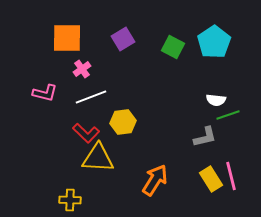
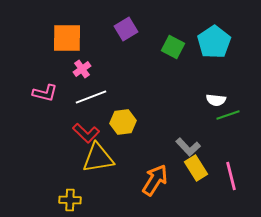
purple square: moved 3 px right, 10 px up
gray L-shape: moved 17 px left, 10 px down; rotated 60 degrees clockwise
yellow triangle: rotated 12 degrees counterclockwise
yellow rectangle: moved 15 px left, 11 px up
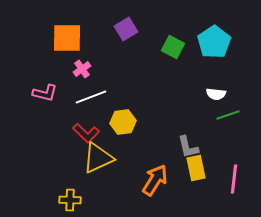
white semicircle: moved 6 px up
gray L-shape: rotated 30 degrees clockwise
yellow triangle: rotated 16 degrees counterclockwise
yellow rectangle: rotated 20 degrees clockwise
pink line: moved 3 px right, 3 px down; rotated 20 degrees clockwise
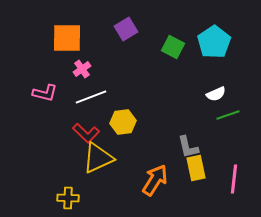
white semicircle: rotated 30 degrees counterclockwise
yellow cross: moved 2 px left, 2 px up
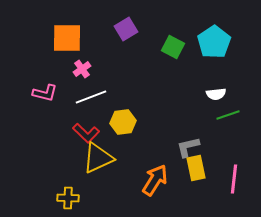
white semicircle: rotated 18 degrees clockwise
gray L-shape: rotated 90 degrees clockwise
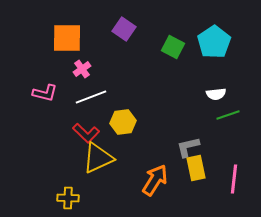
purple square: moved 2 px left; rotated 25 degrees counterclockwise
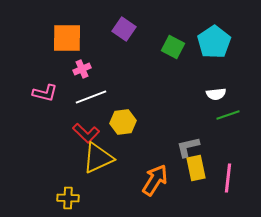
pink cross: rotated 12 degrees clockwise
pink line: moved 6 px left, 1 px up
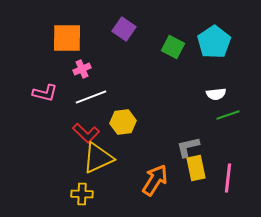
yellow cross: moved 14 px right, 4 px up
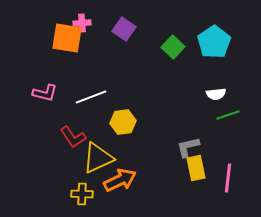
orange square: rotated 8 degrees clockwise
green square: rotated 15 degrees clockwise
pink cross: moved 46 px up; rotated 18 degrees clockwise
red L-shape: moved 13 px left, 4 px down; rotated 12 degrees clockwise
orange arrow: moved 35 px left; rotated 32 degrees clockwise
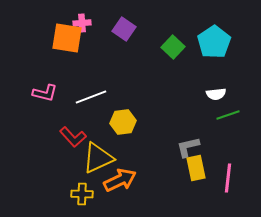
red L-shape: rotated 8 degrees counterclockwise
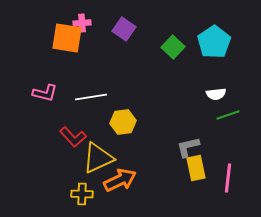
white line: rotated 12 degrees clockwise
